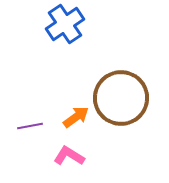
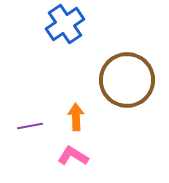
brown circle: moved 6 px right, 18 px up
orange arrow: rotated 56 degrees counterclockwise
pink L-shape: moved 4 px right
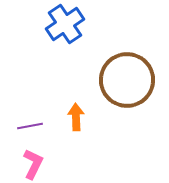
pink L-shape: moved 40 px left, 8 px down; rotated 84 degrees clockwise
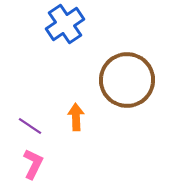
purple line: rotated 45 degrees clockwise
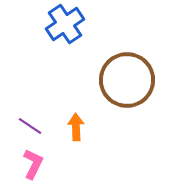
orange arrow: moved 10 px down
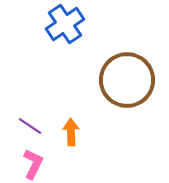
orange arrow: moved 5 px left, 5 px down
